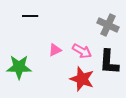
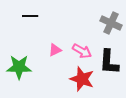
gray cross: moved 3 px right, 2 px up
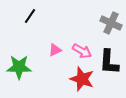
black line: rotated 56 degrees counterclockwise
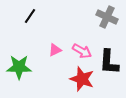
gray cross: moved 4 px left, 6 px up
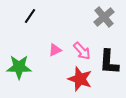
gray cross: moved 3 px left; rotated 25 degrees clockwise
pink arrow: rotated 18 degrees clockwise
red star: moved 2 px left
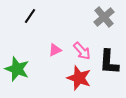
green star: moved 2 px left, 2 px down; rotated 20 degrees clockwise
red star: moved 1 px left, 1 px up
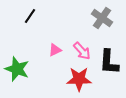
gray cross: moved 2 px left, 1 px down; rotated 15 degrees counterclockwise
red star: moved 1 px down; rotated 20 degrees counterclockwise
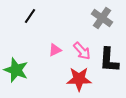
black L-shape: moved 2 px up
green star: moved 1 px left, 1 px down
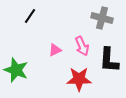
gray cross: rotated 20 degrees counterclockwise
pink arrow: moved 5 px up; rotated 18 degrees clockwise
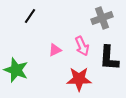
gray cross: rotated 35 degrees counterclockwise
black L-shape: moved 2 px up
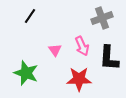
pink triangle: rotated 40 degrees counterclockwise
green star: moved 10 px right, 3 px down
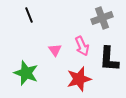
black line: moved 1 px left, 1 px up; rotated 56 degrees counterclockwise
black L-shape: moved 1 px down
red star: rotated 15 degrees counterclockwise
